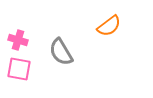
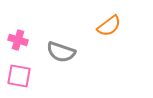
gray semicircle: rotated 40 degrees counterclockwise
pink square: moved 7 px down
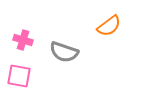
pink cross: moved 5 px right
gray semicircle: moved 3 px right
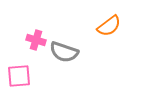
pink cross: moved 13 px right
pink square: rotated 15 degrees counterclockwise
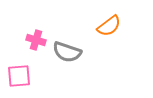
gray semicircle: moved 3 px right
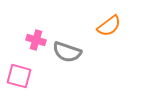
pink square: rotated 20 degrees clockwise
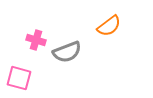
gray semicircle: rotated 40 degrees counterclockwise
pink square: moved 2 px down
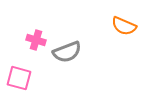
orange semicircle: moved 15 px right; rotated 60 degrees clockwise
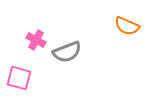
orange semicircle: moved 3 px right
pink cross: rotated 12 degrees clockwise
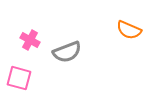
orange semicircle: moved 2 px right, 4 px down
pink cross: moved 6 px left
